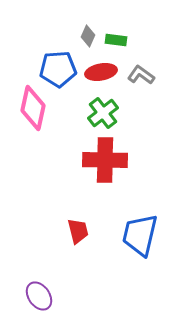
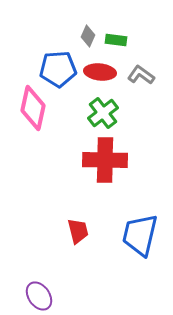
red ellipse: moved 1 px left; rotated 16 degrees clockwise
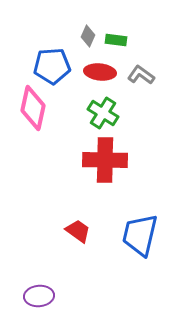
blue pentagon: moved 6 px left, 3 px up
green cross: rotated 20 degrees counterclockwise
red trapezoid: rotated 40 degrees counterclockwise
purple ellipse: rotated 60 degrees counterclockwise
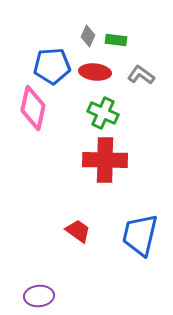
red ellipse: moved 5 px left
green cross: rotated 8 degrees counterclockwise
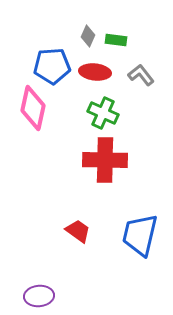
gray L-shape: rotated 16 degrees clockwise
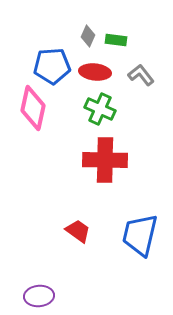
green cross: moved 3 px left, 4 px up
